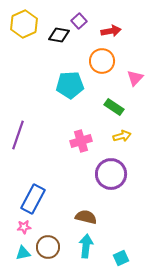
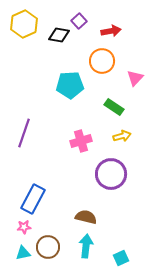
purple line: moved 6 px right, 2 px up
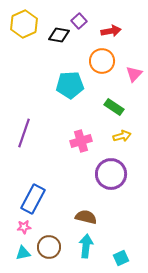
pink triangle: moved 1 px left, 4 px up
brown circle: moved 1 px right
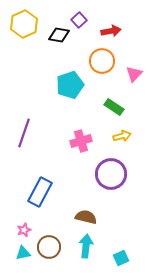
purple square: moved 1 px up
cyan pentagon: rotated 16 degrees counterclockwise
blue rectangle: moved 7 px right, 7 px up
pink star: moved 3 px down; rotated 16 degrees counterclockwise
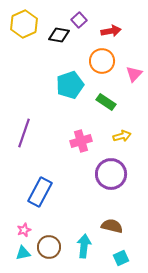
green rectangle: moved 8 px left, 5 px up
brown semicircle: moved 26 px right, 9 px down
cyan arrow: moved 2 px left
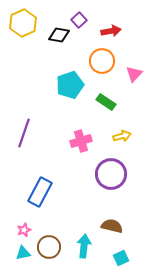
yellow hexagon: moved 1 px left, 1 px up
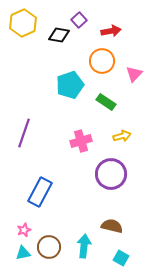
cyan square: rotated 35 degrees counterclockwise
